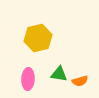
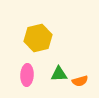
green triangle: rotated 12 degrees counterclockwise
pink ellipse: moved 1 px left, 4 px up
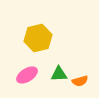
pink ellipse: rotated 55 degrees clockwise
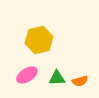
yellow hexagon: moved 1 px right, 2 px down
green triangle: moved 2 px left, 4 px down
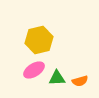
pink ellipse: moved 7 px right, 5 px up
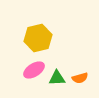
yellow hexagon: moved 1 px left, 2 px up
orange semicircle: moved 3 px up
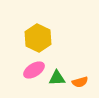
yellow hexagon: rotated 20 degrees counterclockwise
orange semicircle: moved 4 px down
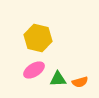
yellow hexagon: rotated 12 degrees counterclockwise
green triangle: moved 1 px right, 1 px down
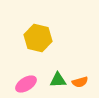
pink ellipse: moved 8 px left, 14 px down
green triangle: moved 1 px down
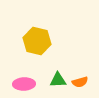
yellow hexagon: moved 1 px left, 3 px down
pink ellipse: moved 2 px left; rotated 30 degrees clockwise
